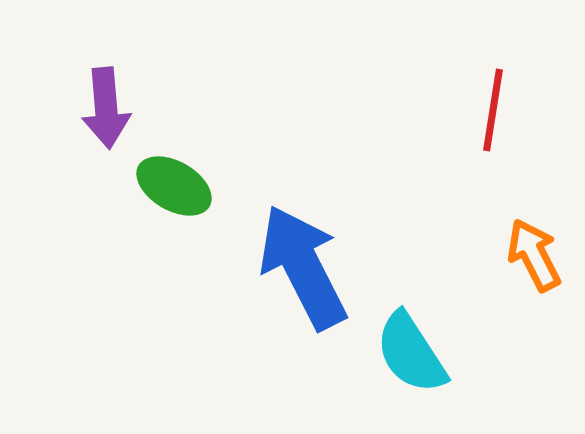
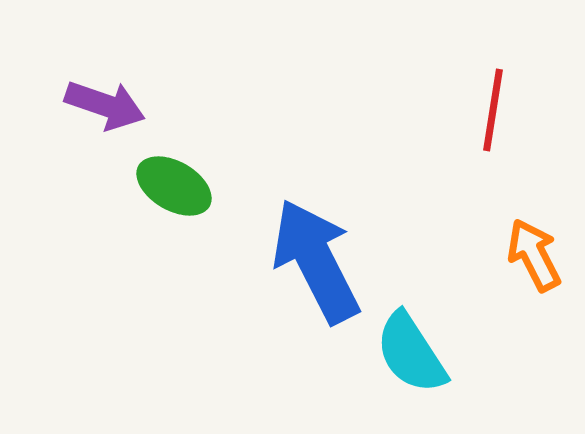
purple arrow: moved 1 px left, 3 px up; rotated 66 degrees counterclockwise
blue arrow: moved 13 px right, 6 px up
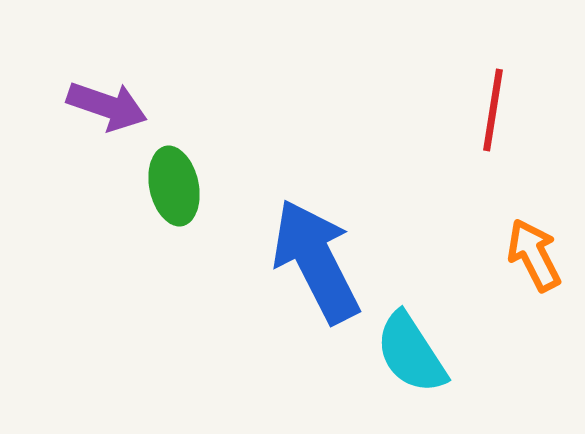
purple arrow: moved 2 px right, 1 px down
green ellipse: rotated 48 degrees clockwise
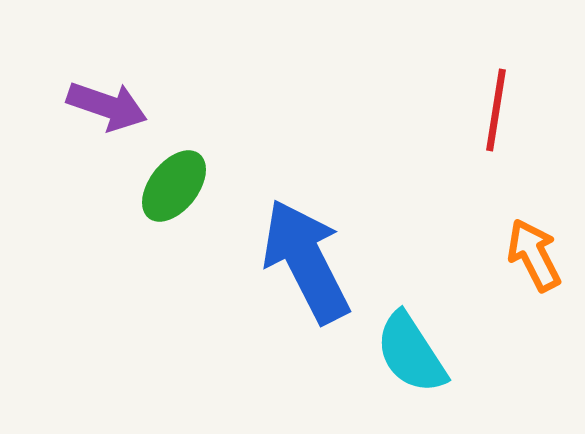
red line: moved 3 px right
green ellipse: rotated 50 degrees clockwise
blue arrow: moved 10 px left
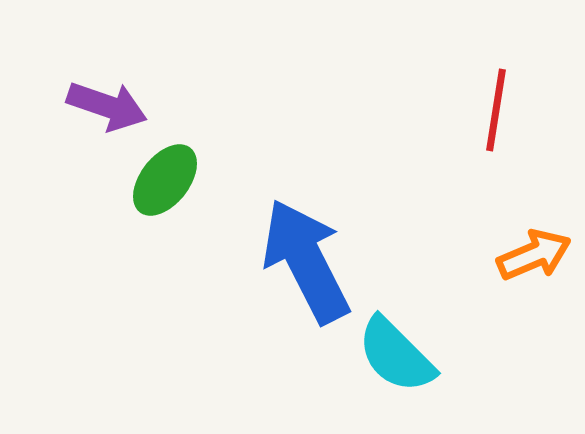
green ellipse: moved 9 px left, 6 px up
orange arrow: rotated 94 degrees clockwise
cyan semicircle: moved 15 px left, 2 px down; rotated 12 degrees counterclockwise
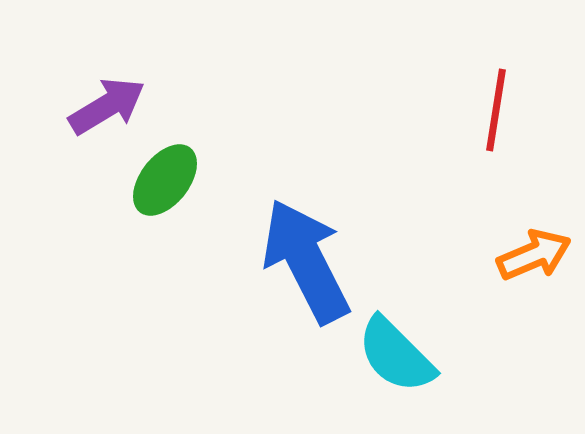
purple arrow: rotated 50 degrees counterclockwise
